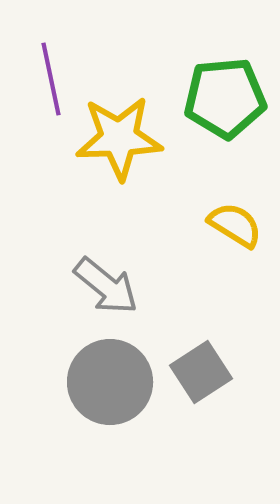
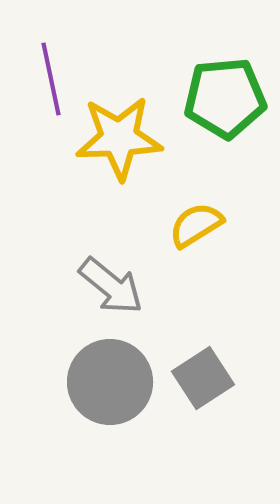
yellow semicircle: moved 39 px left; rotated 64 degrees counterclockwise
gray arrow: moved 5 px right
gray square: moved 2 px right, 6 px down
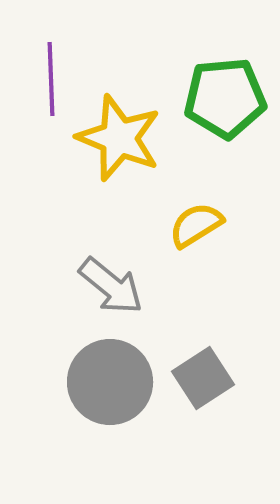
purple line: rotated 10 degrees clockwise
yellow star: rotated 24 degrees clockwise
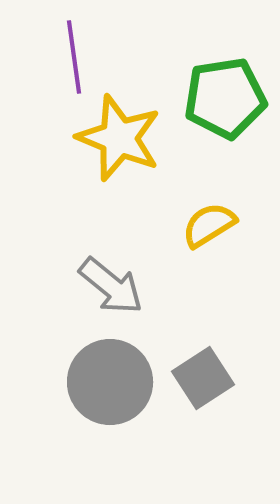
purple line: moved 23 px right, 22 px up; rotated 6 degrees counterclockwise
green pentagon: rotated 4 degrees counterclockwise
yellow semicircle: moved 13 px right
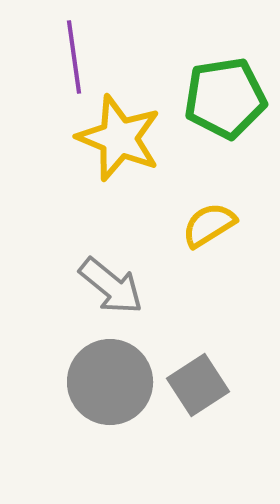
gray square: moved 5 px left, 7 px down
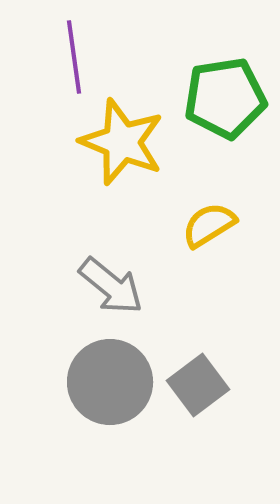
yellow star: moved 3 px right, 4 px down
gray square: rotated 4 degrees counterclockwise
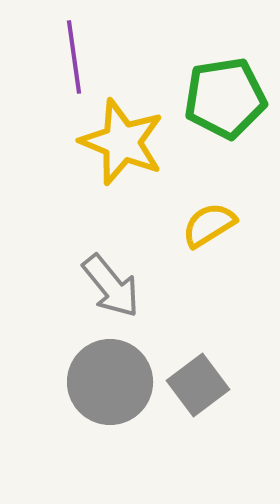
gray arrow: rotated 12 degrees clockwise
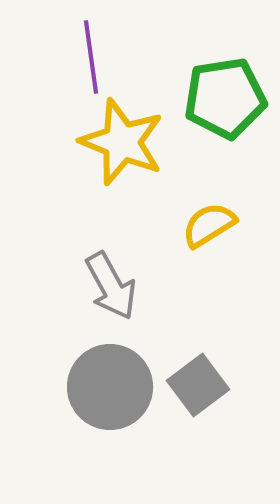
purple line: moved 17 px right
gray arrow: rotated 10 degrees clockwise
gray circle: moved 5 px down
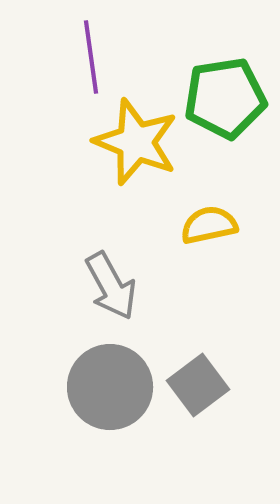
yellow star: moved 14 px right
yellow semicircle: rotated 20 degrees clockwise
